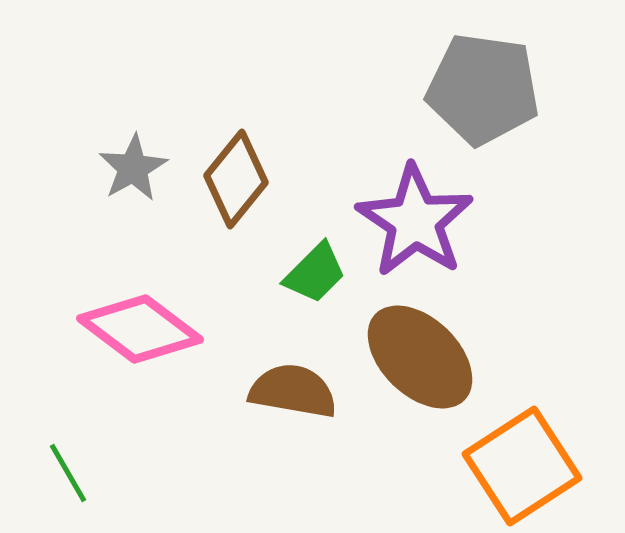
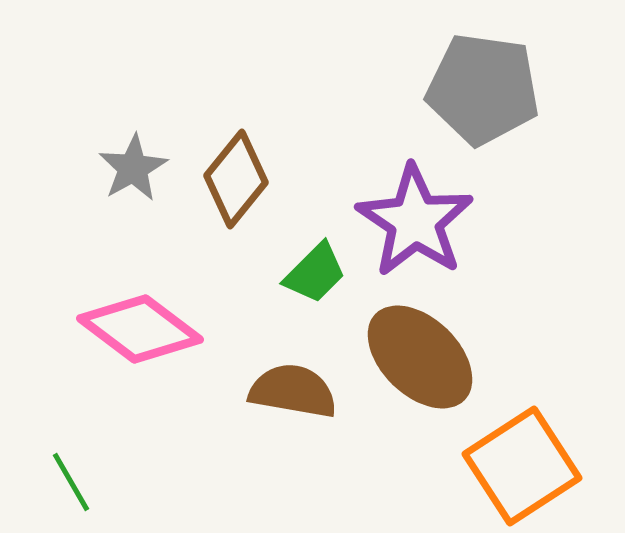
green line: moved 3 px right, 9 px down
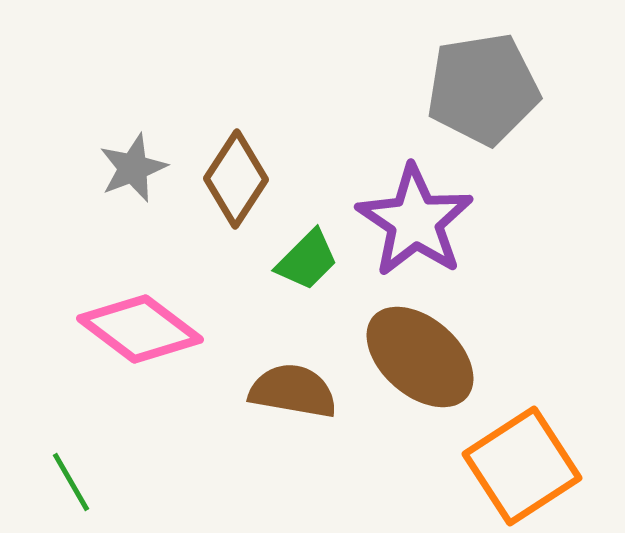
gray pentagon: rotated 17 degrees counterclockwise
gray star: rotated 8 degrees clockwise
brown diamond: rotated 6 degrees counterclockwise
green trapezoid: moved 8 px left, 13 px up
brown ellipse: rotated 3 degrees counterclockwise
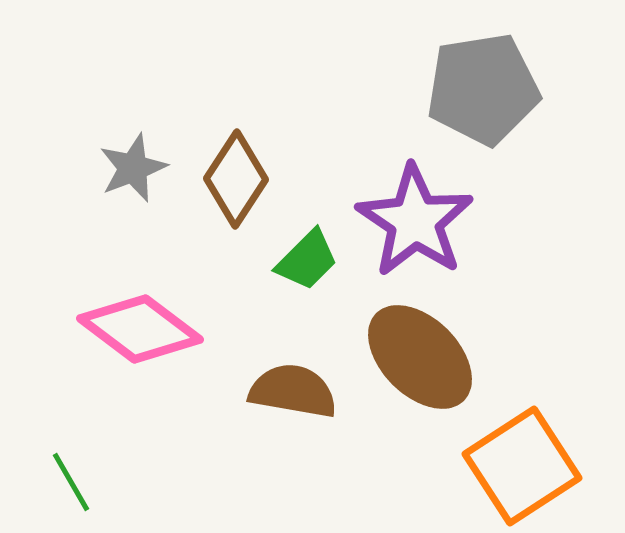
brown ellipse: rotated 4 degrees clockwise
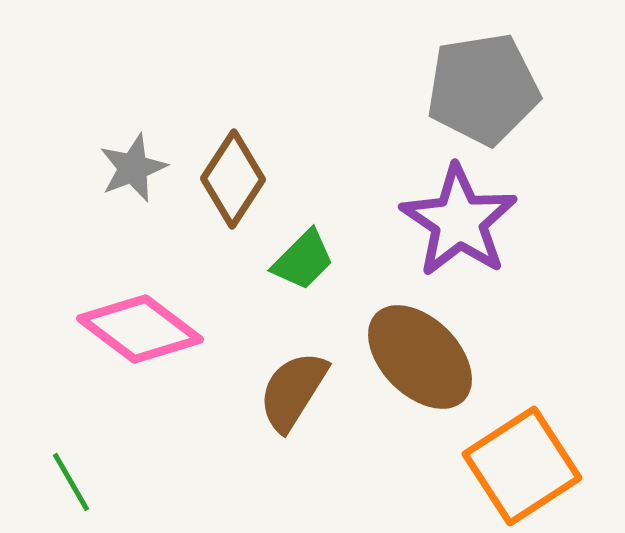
brown diamond: moved 3 px left
purple star: moved 44 px right
green trapezoid: moved 4 px left
brown semicircle: rotated 68 degrees counterclockwise
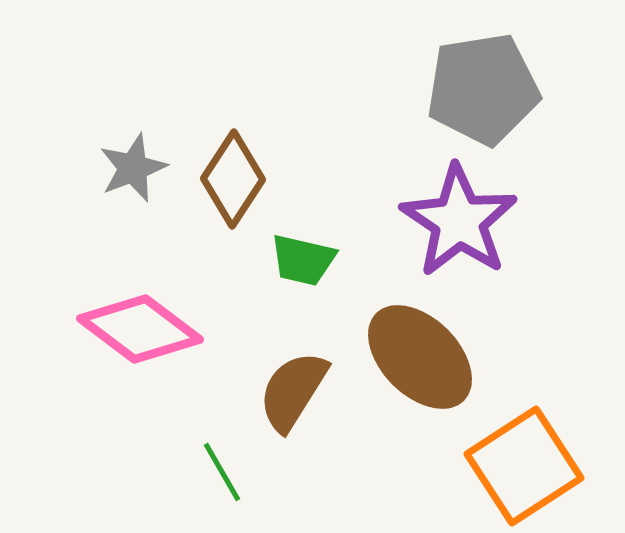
green trapezoid: rotated 58 degrees clockwise
orange square: moved 2 px right
green line: moved 151 px right, 10 px up
